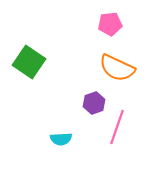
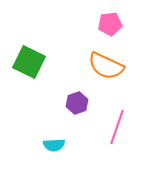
green square: rotated 8 degrees counterclockwise
orange semicircle: moved 11 px left, 2 px up
purple hexagon: moved 17 px left
cyan semicircle: moved 7 px left, 6 px down
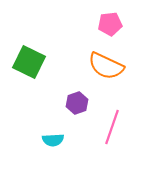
pink line: moved 5 px left
cyan semicircle: moved 1 px left, 5 px up
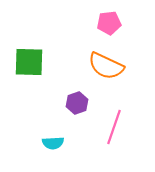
pink pentagon: moved 1 px left, 1 px up
green square: rotated 24 degrees counterclockwise
pink line: moved 2 px right
cyan semicircle: moved 3 px down
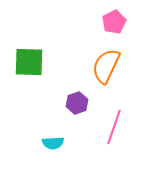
pink pentagon: moved 5 px right, 1 px up; rotated 20 degrees counterclockwise
orange semicircle: rotated 90 degrees clockwise
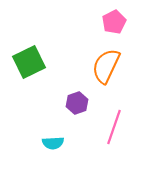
green square: rotated 28 degrees counterclockwise
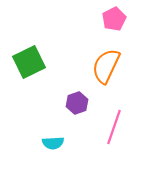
pink pentagon: moved 3 px up
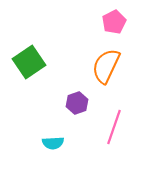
pink pentagon: moved 3 px down
green square: rotated 8 degrees counterclockwise
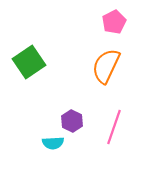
purple hexagon: moved 5 px left, 18 px down; rotated 15 degrees counterclockwise
